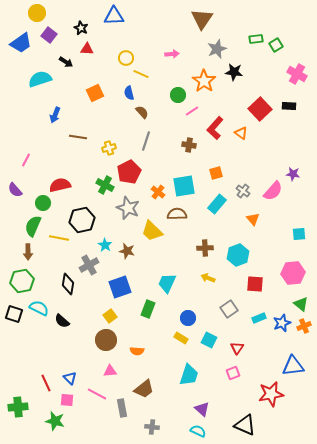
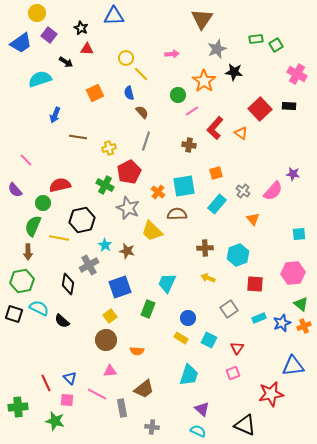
yellow line at (141, 74): rotated 21 degrees clockwise
pink line at (26, 160): rotated 72 degrees counterclockwise
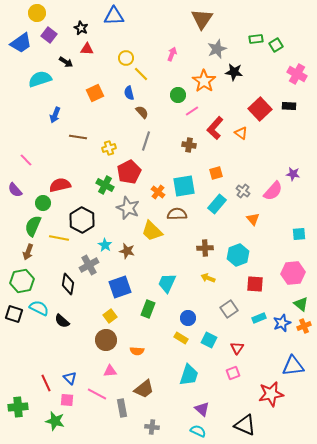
pink arrow at (172, 54): rotated 64 degrees counterclockwise
black hexagon at (82, 220): rotated 20 degrees counterclockwise
brown arrow at (28, 252): rotated 21 degrees clockwise
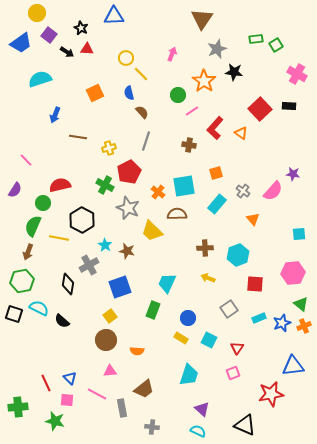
black arrow at (66, 62): moved 1 px right, 10 px up
purple semicircle at (15, 190): rotated 105 degrees counterclockwise
green rectangle at (148, 309): moved 5 px right, 1 px down
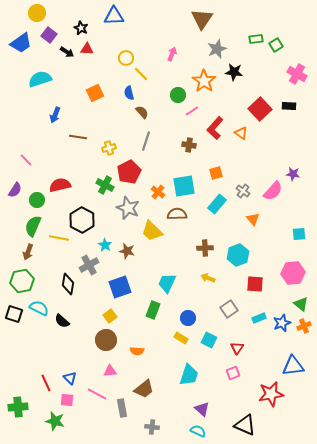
green circle at (43, 203): moved 6 px left, 3 px up
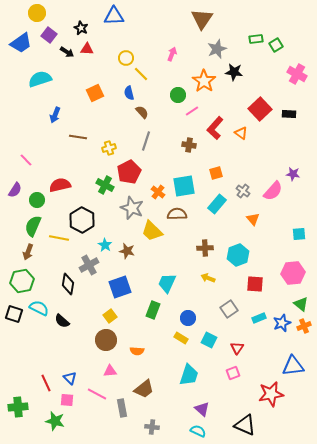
black rectangle at (289, 106): moved 8 px down
gray star at (128, 208): moved 4 px right
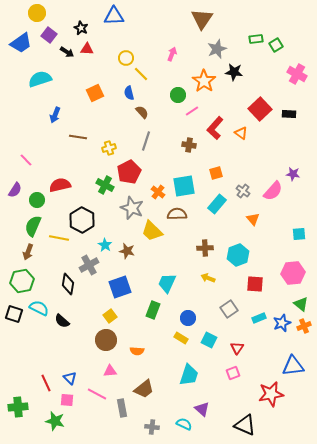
cyan semicircle at (198, 431): moved 14 px left, 7 px up
